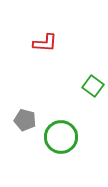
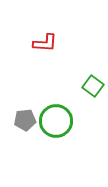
gray pentagon: rotated 20 degrees counterclockwise
green circle: moved 5 px left, 16 px up
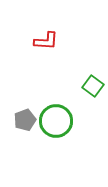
red L-shape: moved 1 px right, 2 px up
gray pentagon: rotated 15 degrees counterclockwise
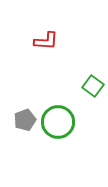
green circle: moved 2 px right, 1 px down
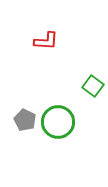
gray pentagon: rotated 25 degrees counterclockwise
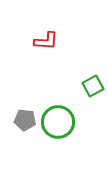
green square: rotated 25 degrees clockwise
gray pentagon: rotated 20 degrees counterclockwise
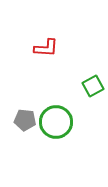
red L-shape: moved 7 px down
green circle: moved 2 px left
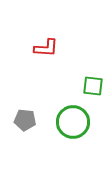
green square: rotated 35 degrees clockwise
green circle: moved 17 px right
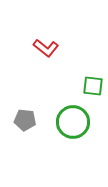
red L-shape: rotated 35 degrees clockwise
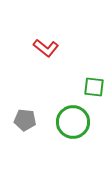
green square: moved 1 px right, 1 px down
